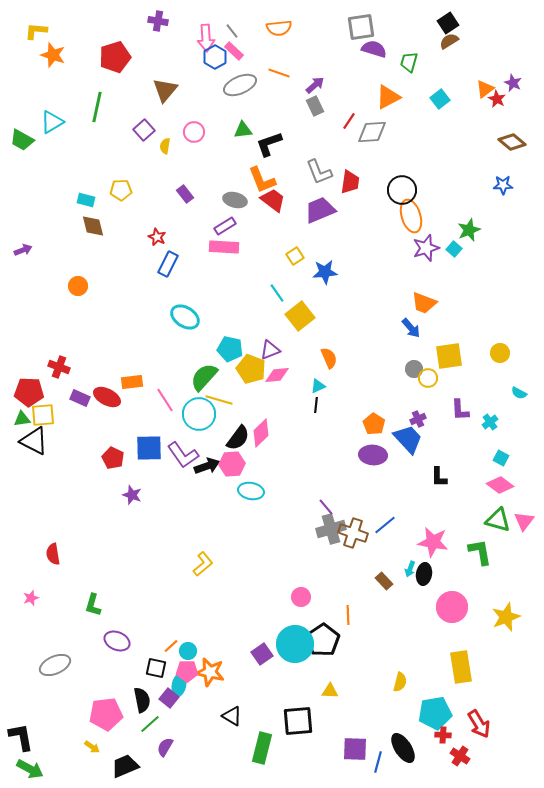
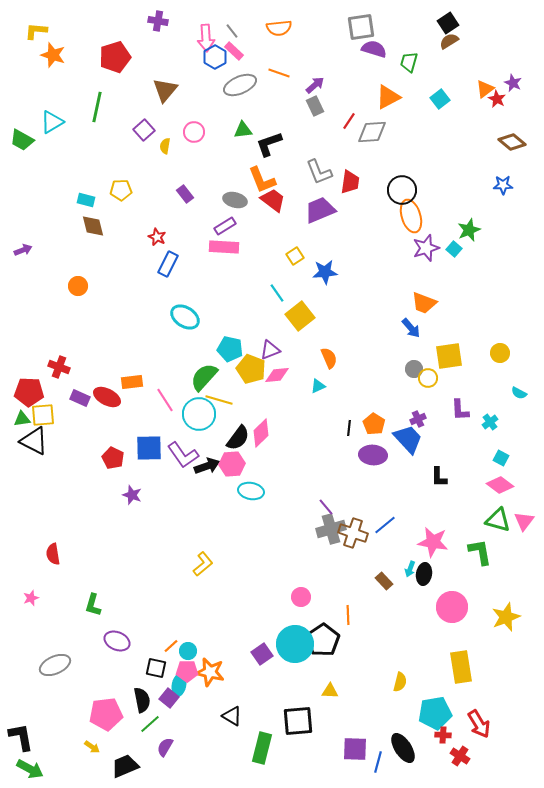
black line at (316, 405): moved 33 px right, 23 px down
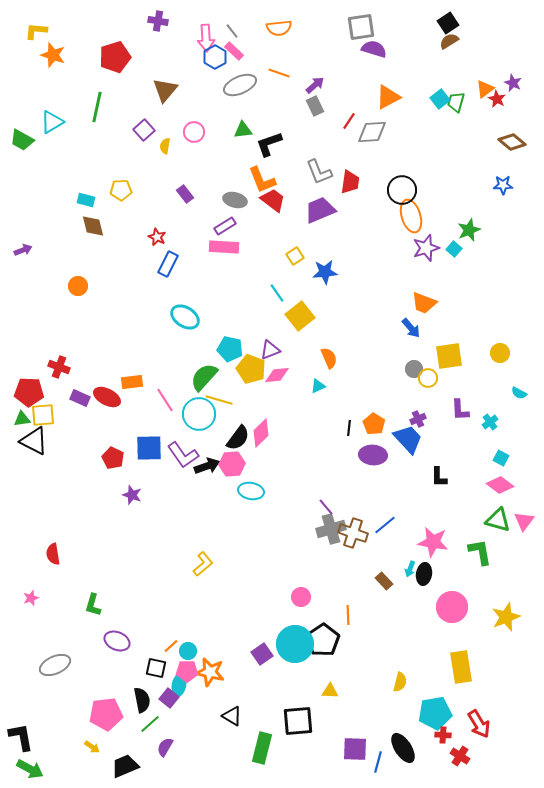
green trapezoid at (409, 62): moved 47 px right, 40 px down
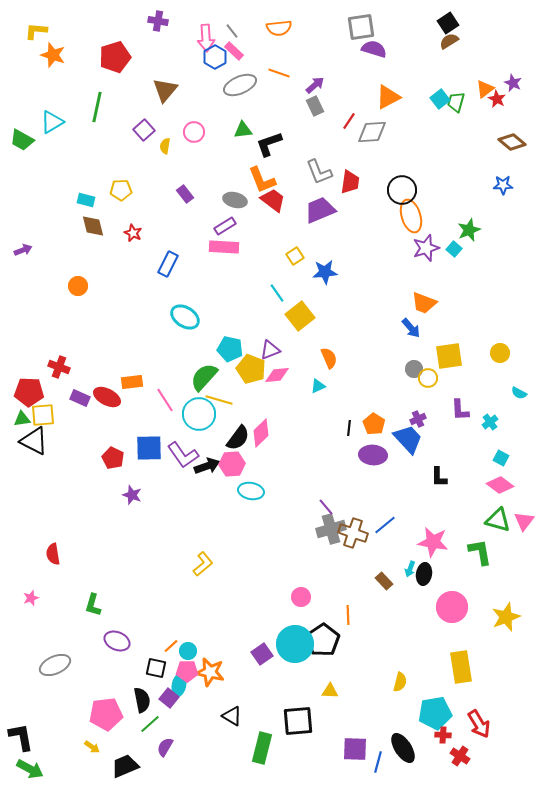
red star at (157, 237): moved 24 px left, 4 px up
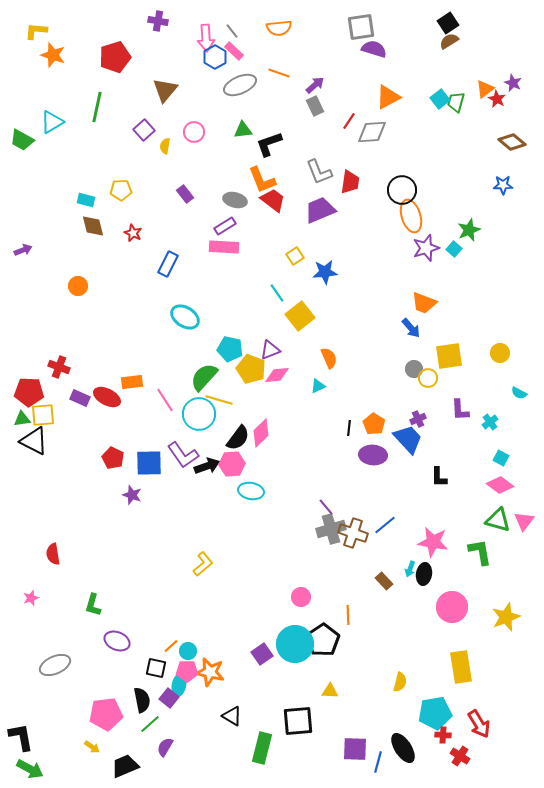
blue square at (149, 448): moved 15 px down
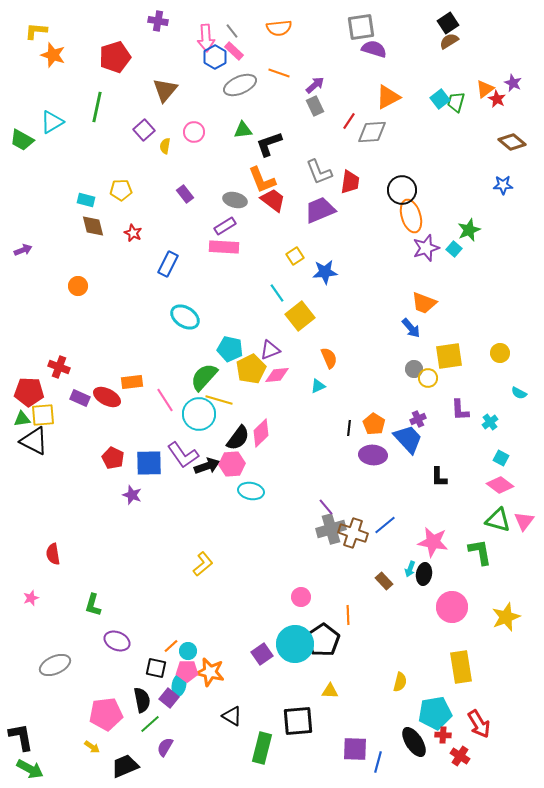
yellow pentagon at (251, 369): rotated 24 degrees clockwise
black ellipse at (403, 748): moved 11 px right, 6 px up
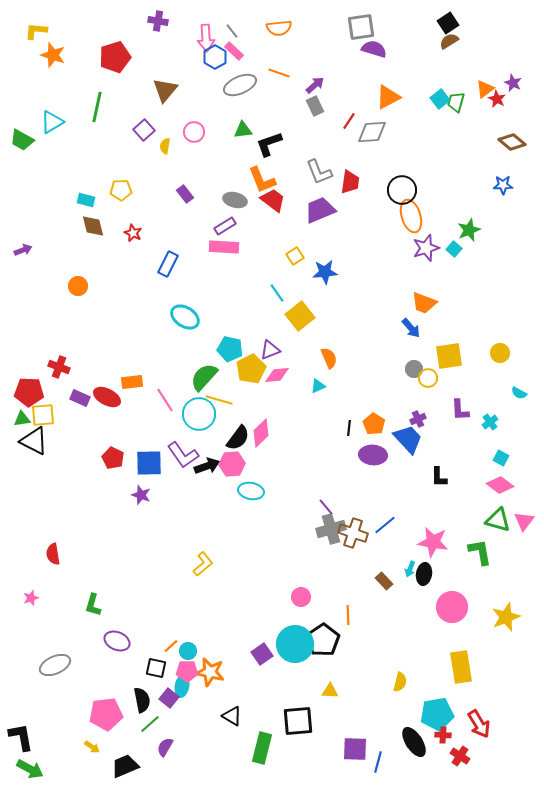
purple star at (132, 495): moved 9 px right
cyan ellipse at (179, 685): moved 3 px right, 1 px down
cyan pentagon at (435, 713): moved 2 px right, 1 px down
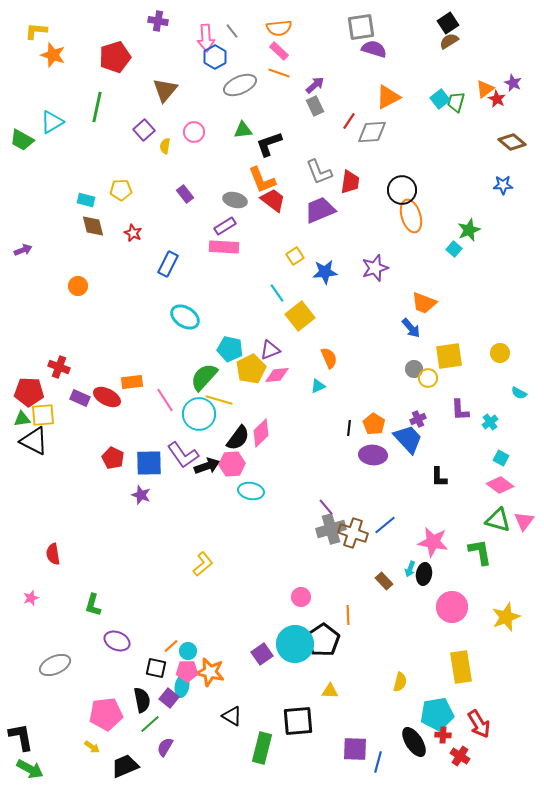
pink rectangle at (234, 51): moved 45 px right
purple star at (426, 248): moved 51 px left, 20 px down
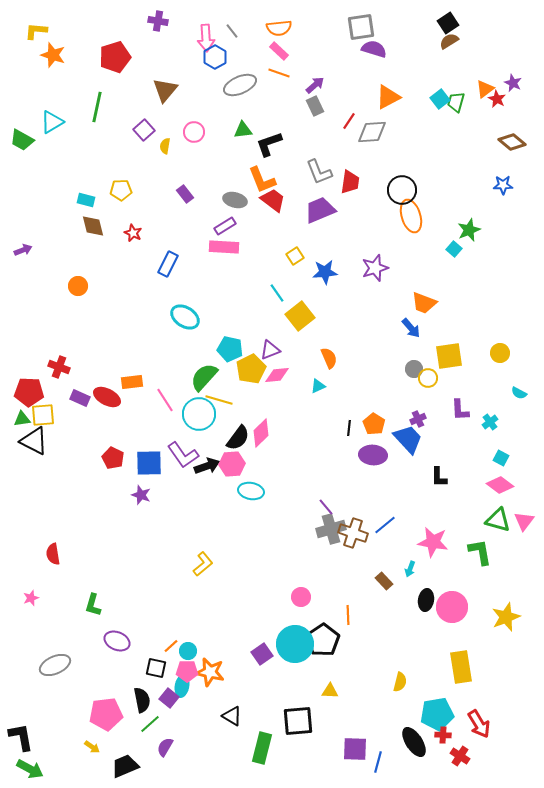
black ellipse at (424, 574): moved 2 px right, 26 px down
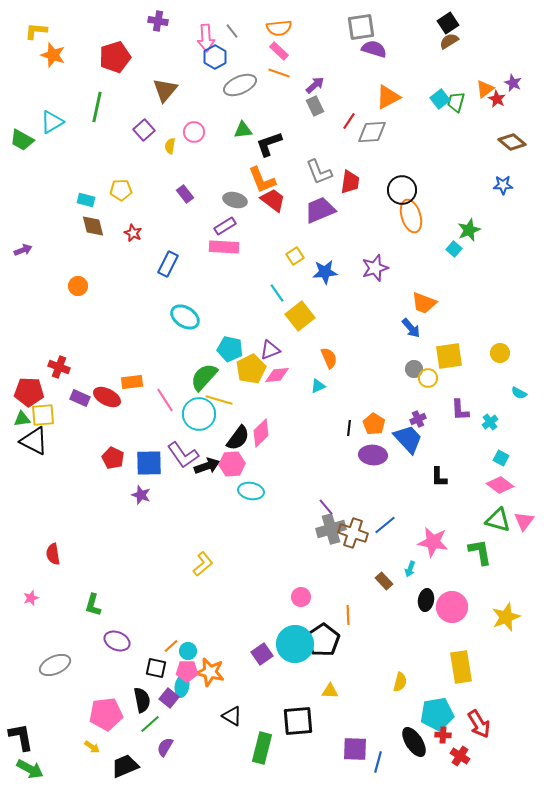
yellow semicircle at (165, 146): moved 5 px right
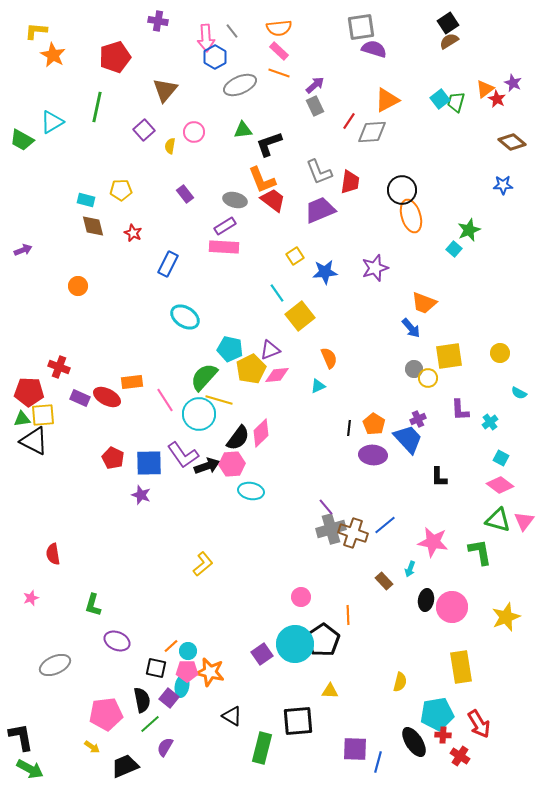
orange star at (53, 55): rotated 10 degrees clockwise
orange triangle at (388, 97): moved 1 px left, 3 px down
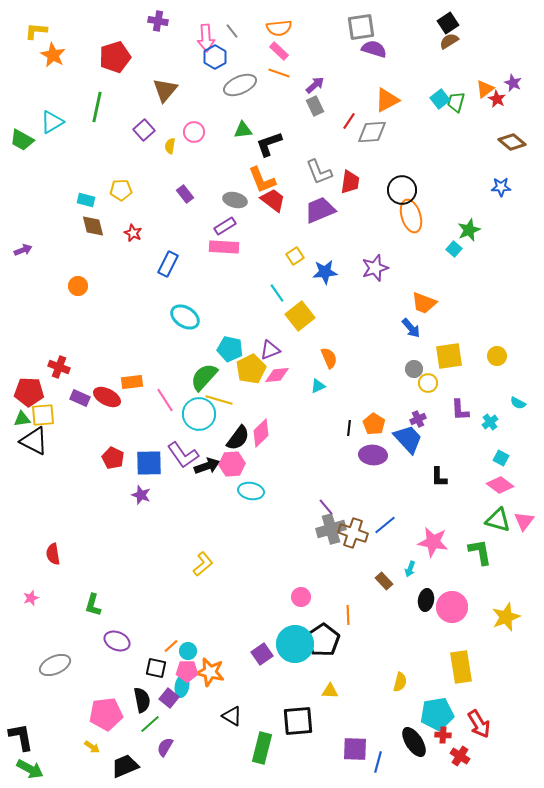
blue star at (503, 185): moved 2 px left, 2 px down
yellow circle at (500, 353): moved 3 px left, 3 px down
yellow circle at (428, 378): moved 5 px down
cyan semicircle at (519, 393): moved 1 px left, 10 px down
